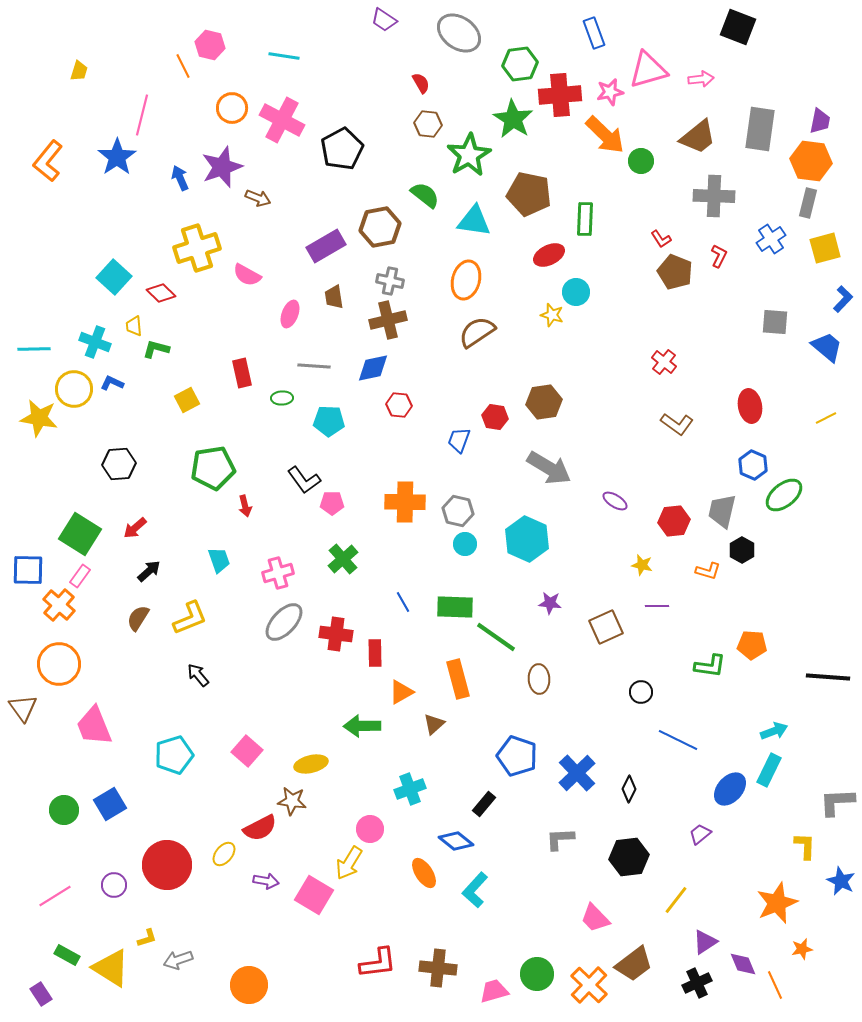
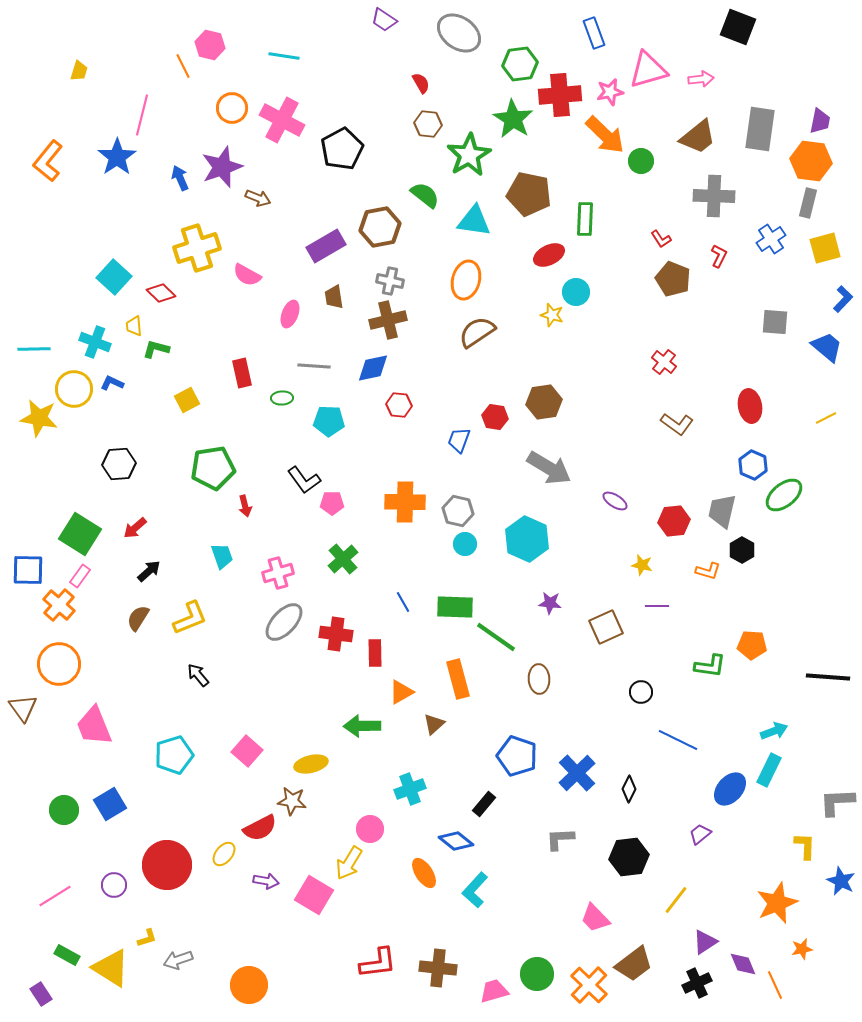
brown pentagon at (675, 272): moved 2 px left, 7 px down
cyan trapezoid at (219, 560): moved 3 px right, 4 px up
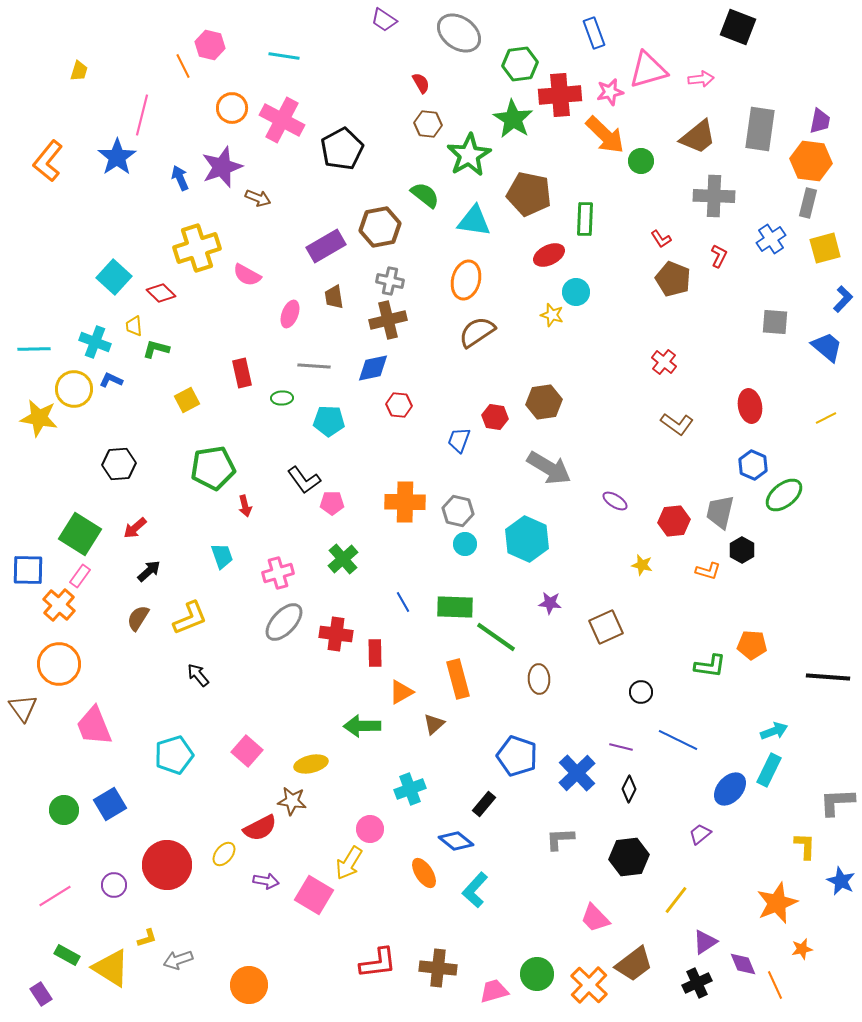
blue L-shape at (112, 383): moved 1 px left, 3 px up
gray trapezoid at (722, 511): moved 2 px left, 1 px down
purple line at (657, 606): moved 36 px left, 141 px down; rotated 15 degrees clockwise
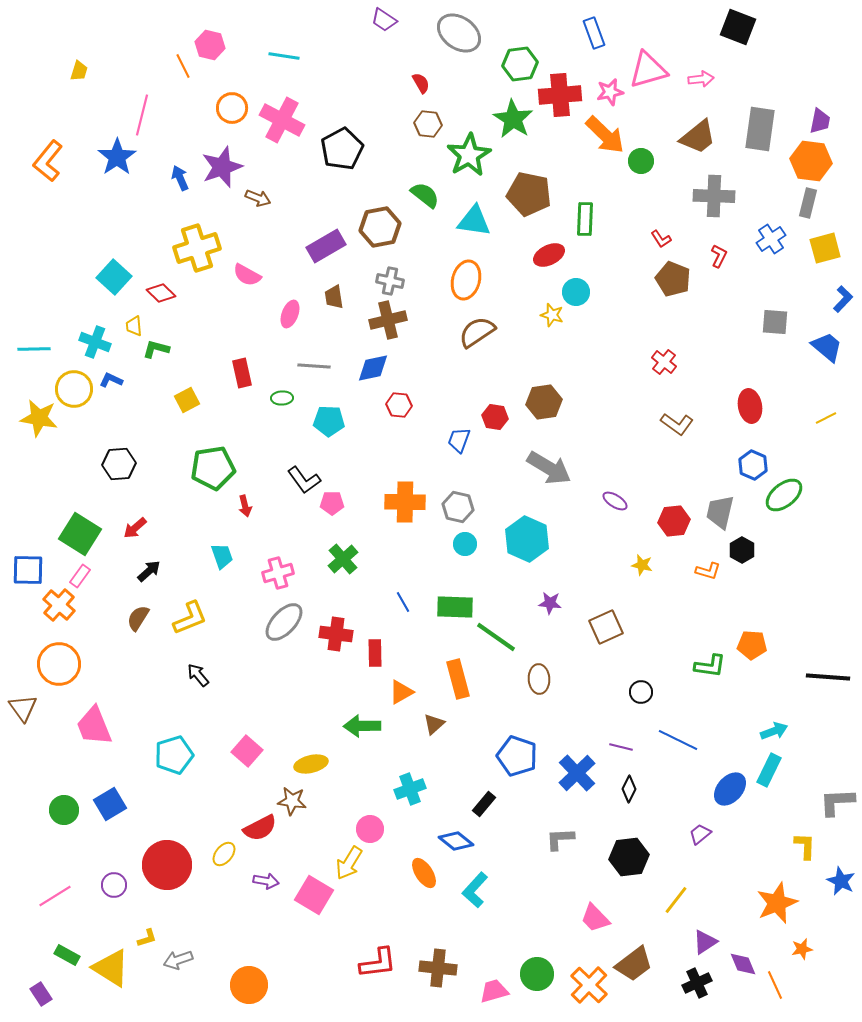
gray hexagon at (458, 511): moved 4 px up
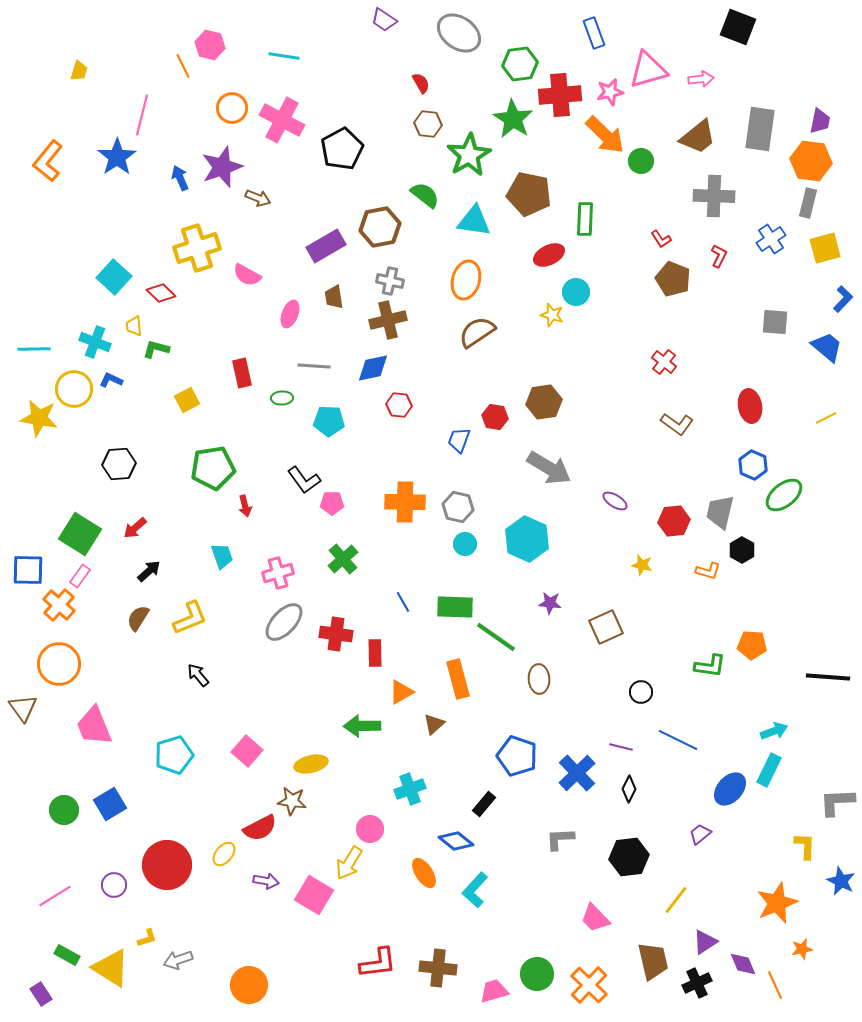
brown trapezoid at (634, 964): moved 19 px right, 3 px up; rotated 66 degrees counterclockwise
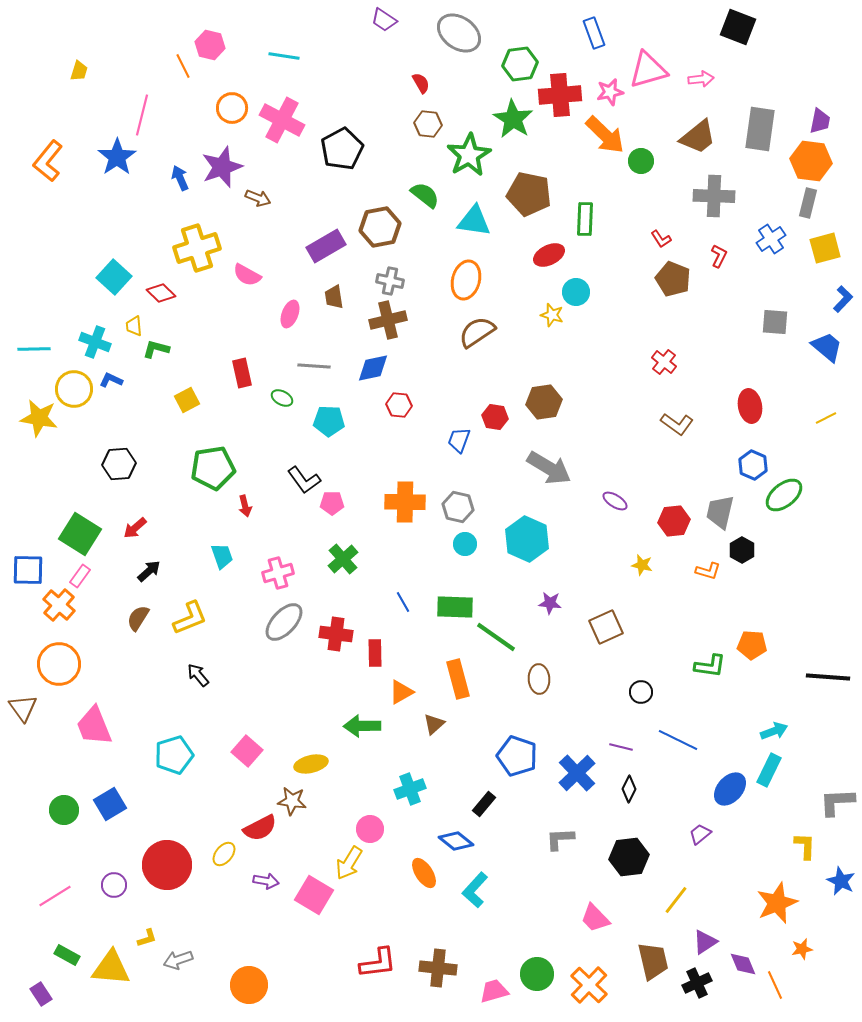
green ellipse at (282, 398): rotated 30 degrees clockwise
yellow triangle at (111, 968): rotated 27 degrees counterclockwise
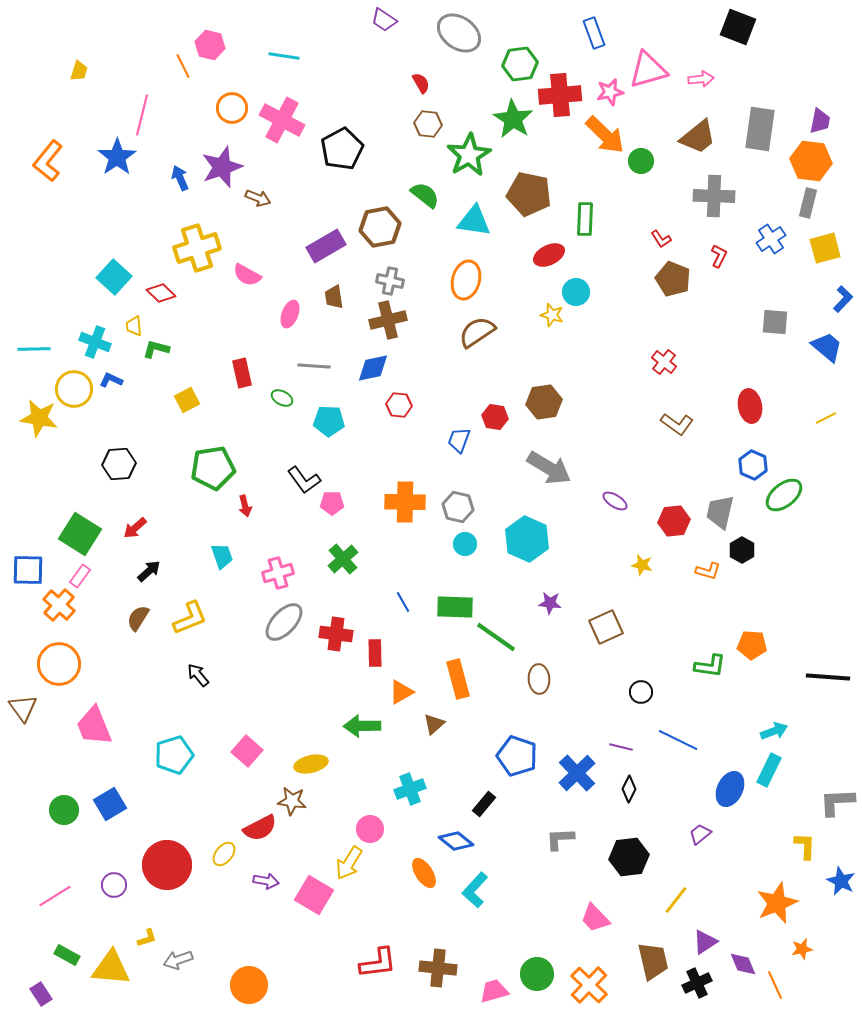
blue ellipse at (730, 789): rotated 16 degrees counterclockwise
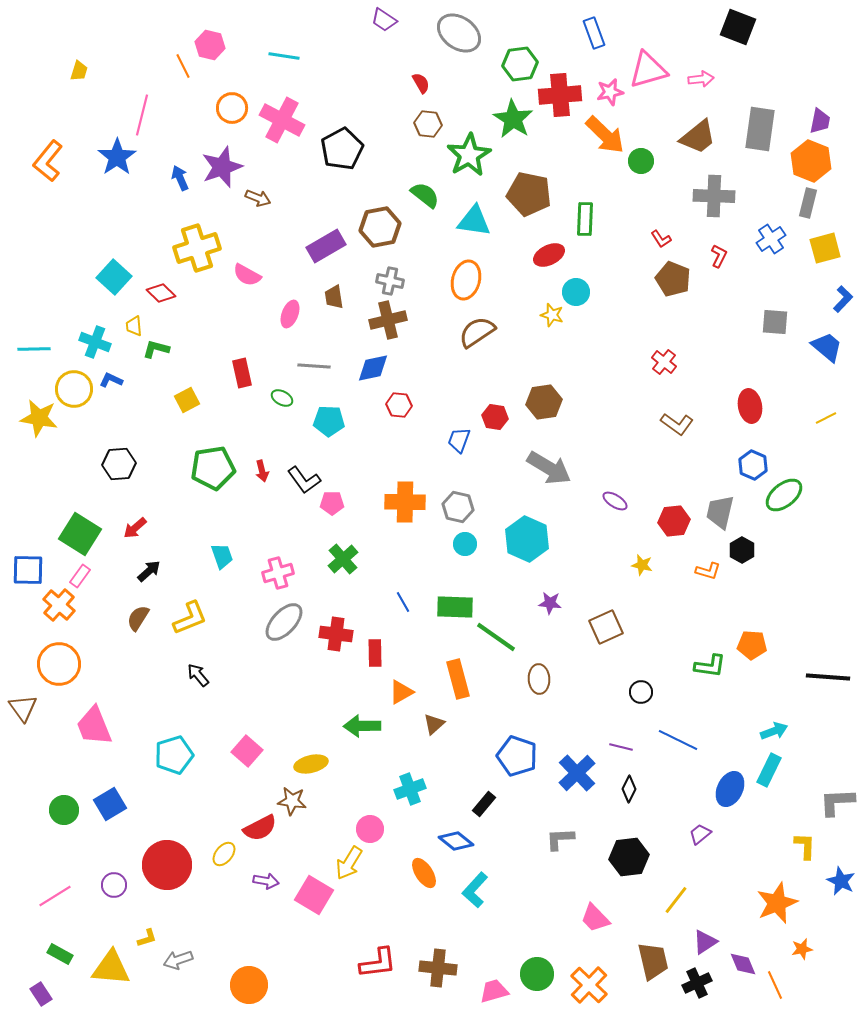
orange hexagon at (811, 161): rotated 15 degrees clockwise
red arrow at (245, 506): moved 17 px right, 35 px up
green rectangle at (67, 955): moved 7 px left, 1 px up
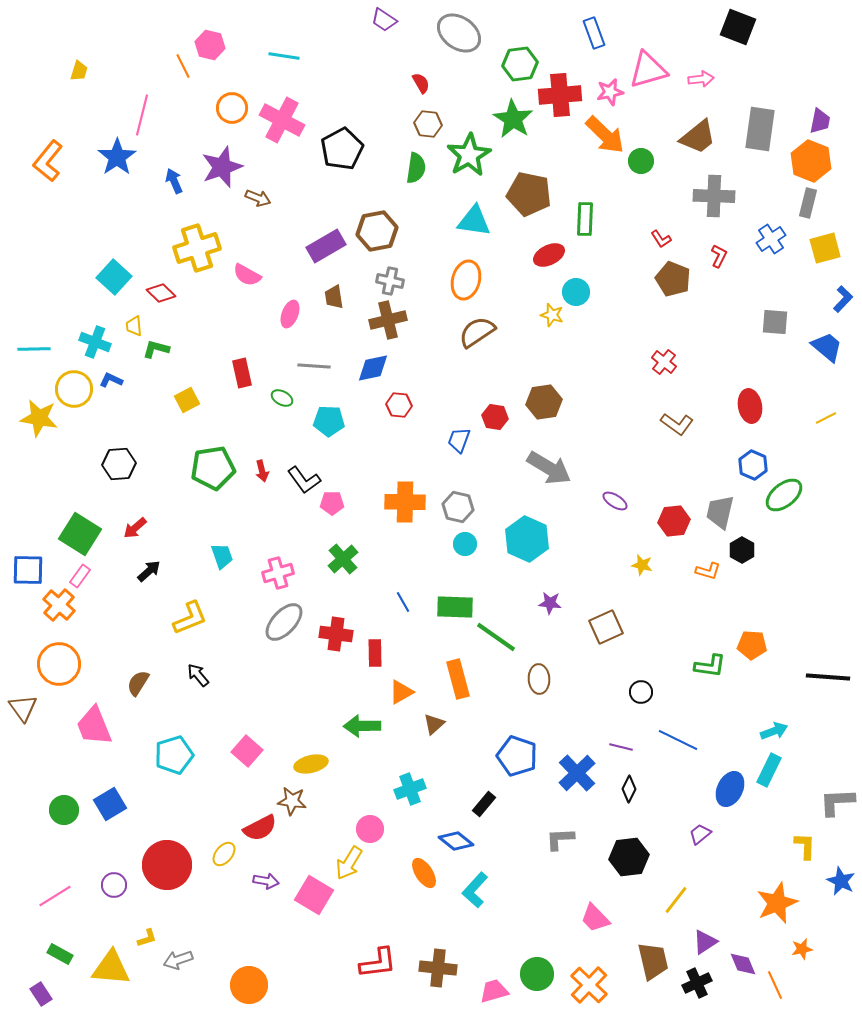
blue arrow at (180, 178): moved 6 px left, 3 px down
green semicircle at (425, 195): moved 9 px left, 27 px up; rotated 60 degrees clockwise
brown hexagon at (380, 227): moved 3 px left, 4 px down
brown semicircle at (138, 618): moved 65 px down
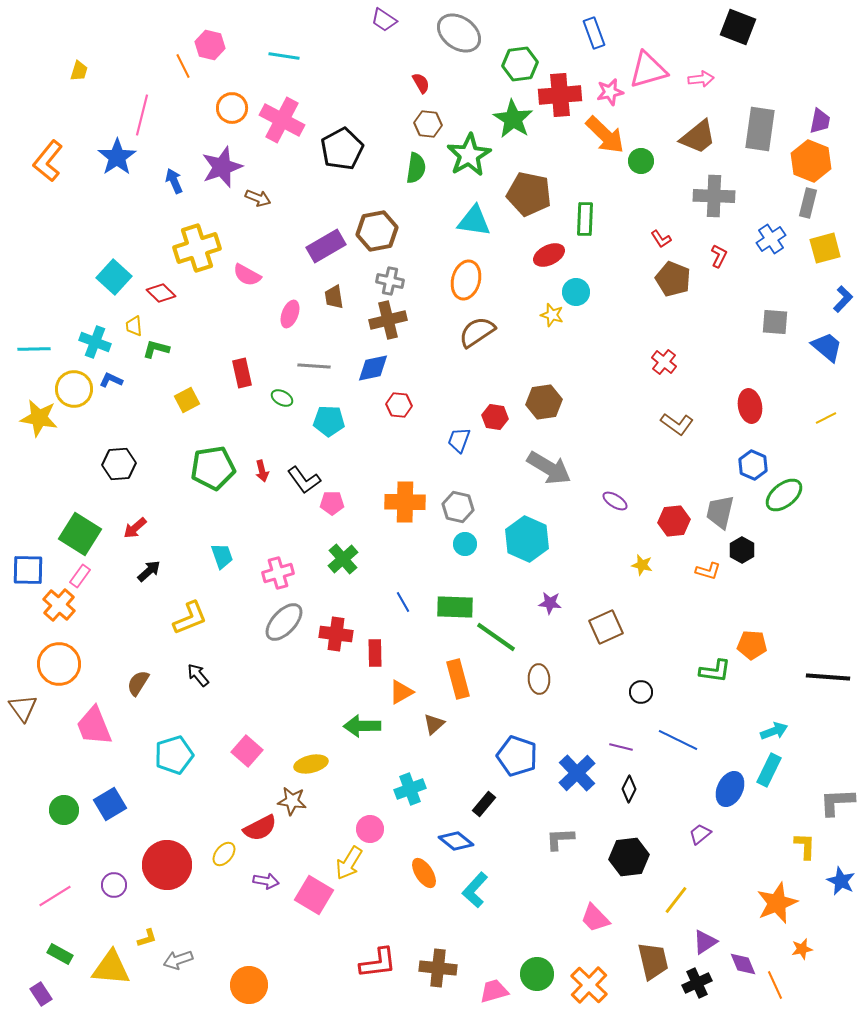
green L-shape at (710, 666): moved 5 px right, 5 px down
